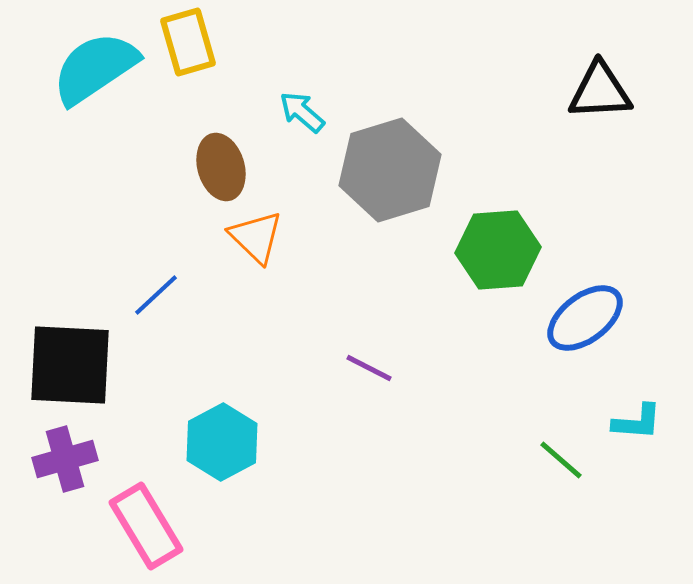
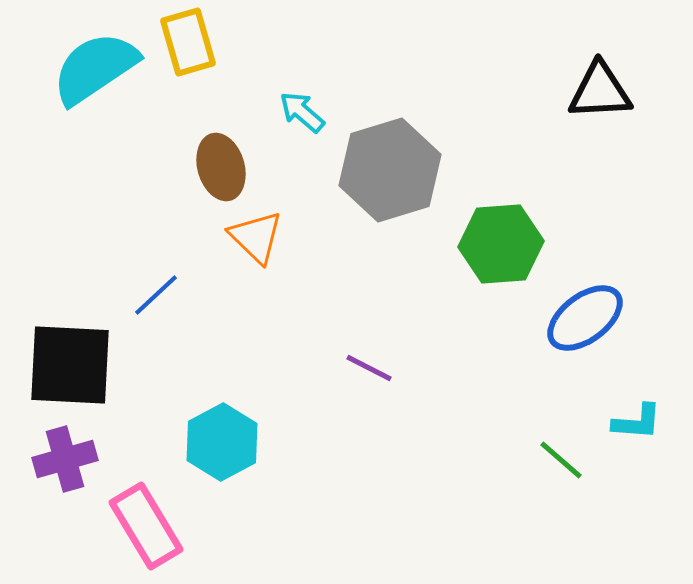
green hexagon: moved 3 px right, 6 px up
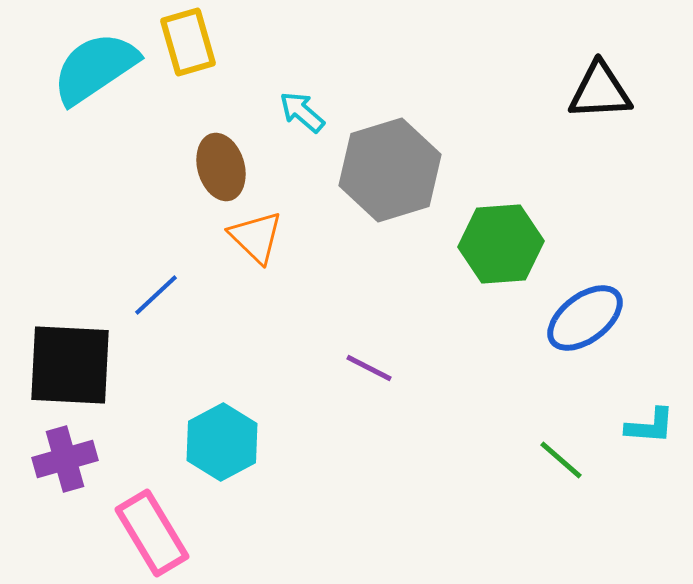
cyan L-shape: moved 13 px right, 4 px down
pink rectangle: moved 6 px right, 7 px down
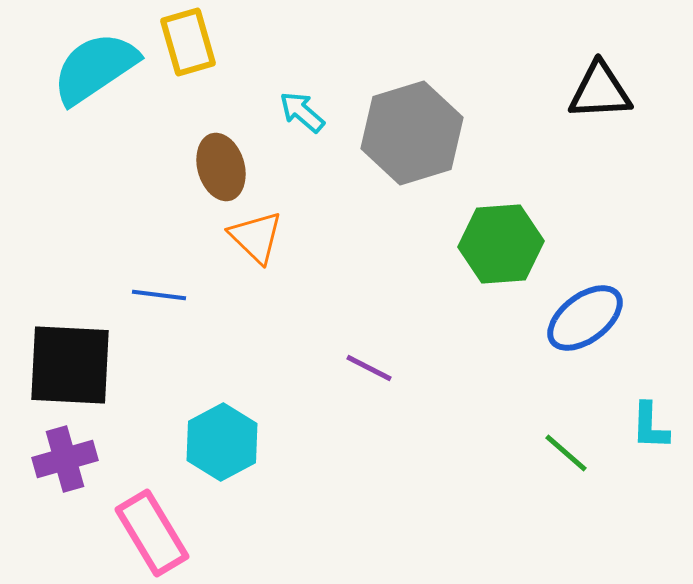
gray hexagon: moved 22 px right, 37 px up
blue line: moved 3 px right; rotated 50 degrees clockwise
cyan L-shape: rotated 88 degrees clockwise
green line: moved 5 px right, 7 px up
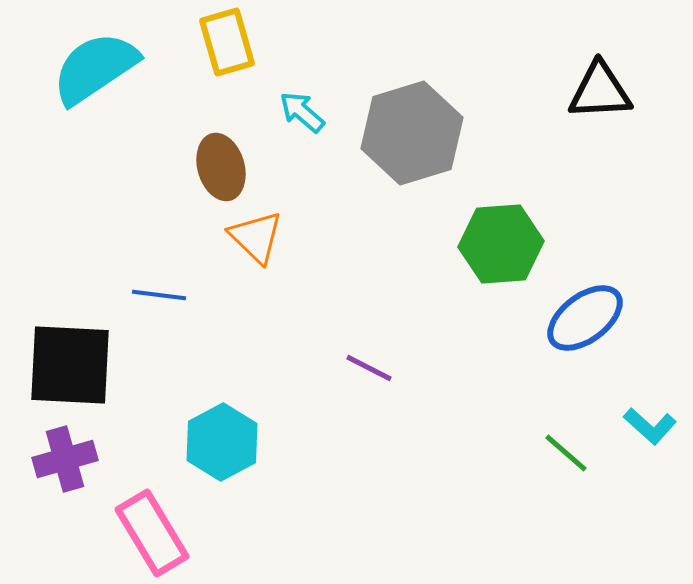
yellow rectangle: moved 39 px right
cyan L-shape: rotated 50 degrees counterclockwise
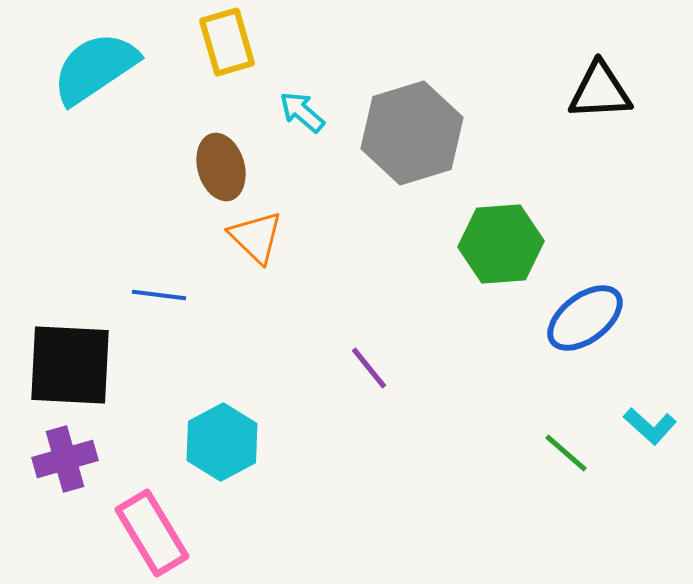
purple line: rotated 24 degrees clockwise
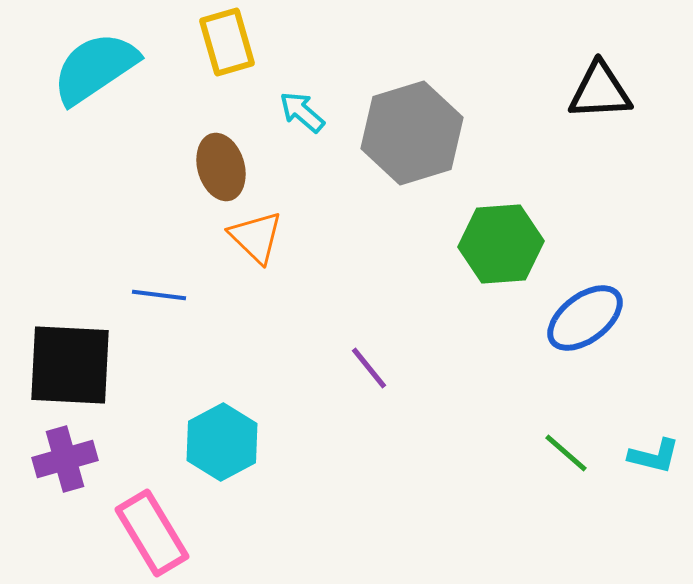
cyan L-shape: moved 4 px right, 30 px down; rotated 28 degrees counterclockwise
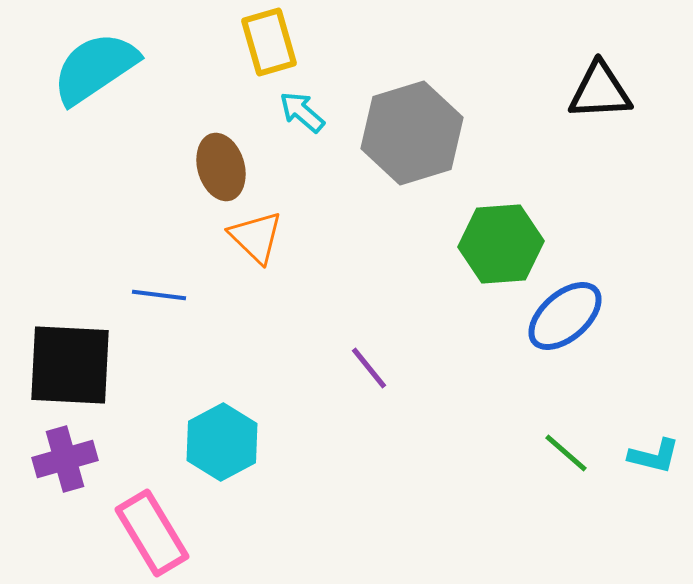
yellow rectangle: moved 42 px right
blue ellipse: moved 20 px left, 2 px up; rotated 4 degrees counterclockwise
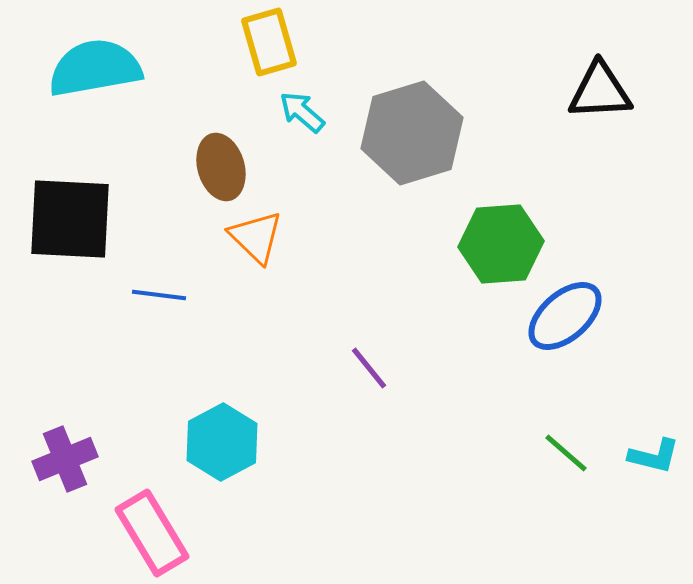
cyan semicircle: rotated 24 degrees clockwise
black square: moved 146 px up
purple cross: rotated 6 degrees counterclockwise
